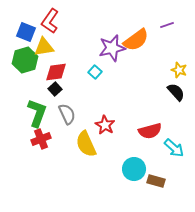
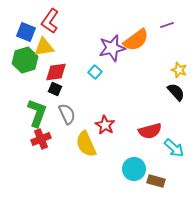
black square: rotated 24 degrees counterclockwise
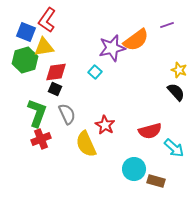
red L-shape: moved 3 px left, 1 px up
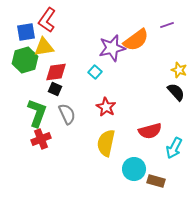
blue square: rotated 30 degrees counterclockwise
red star: moved 1 px right, 18 px up
yellow semicircle: moved 20 px right, 1 px up; rotated 36 degrees clockwise
cyan arrow: rotated 75 degrees clockwise
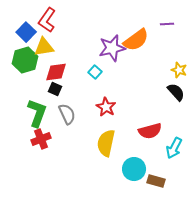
purple line: moved 1 px up; rotated 16 degrees clockwise
blue square: rotated 36 degrees counterclockwise
